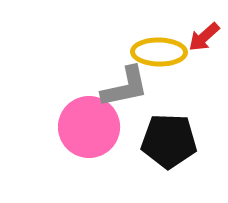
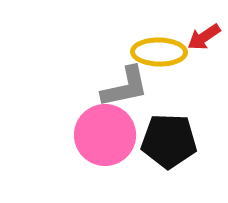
red arrow: rotated 8 degrees clockwise
pink circle: moved 16 px right, 8 px down
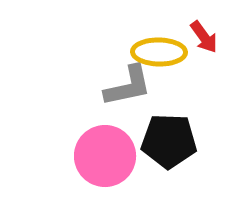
red arrow: rotated 92 degrees counterclockwise
gray L-shape: moved 3 px right, 1 px up
pink circle: moved 21 px down
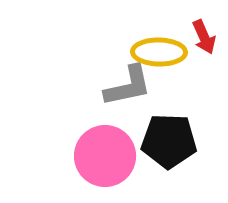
red arrow: rotated 12 degrees clockwise
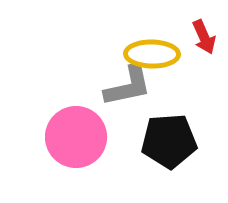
yellow ellipse: moved 7 px left, 2 px down
black pentagon: rotated 6 degrees counterclockwise
pink circle: moved 29 px left, 19 px up
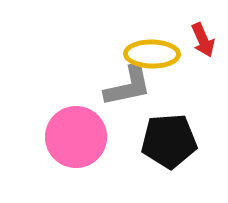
red arrow: moved 1 px left, 3 px down
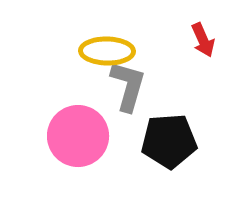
yellow ellipse: moved 45 px left, 3 px up
gray L-shape: rotated 62 degrees counterclockwise
pink circle: moved 2 px right, 1 px up
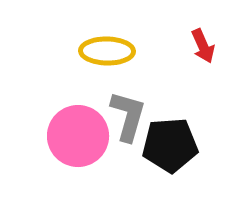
red arrow: moved 6 px down
gray L-shape: moved 30 px down
black pentagon: moved 1 px right, 4 px down
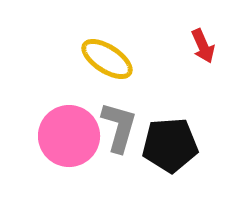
yellow ellipse: moved 8 px down; rotated 32 degrees clockwise
gray L-shape: moved 9 px left, 11 px down
pink circle: moved 9 px left
